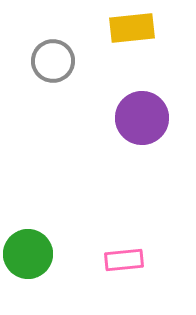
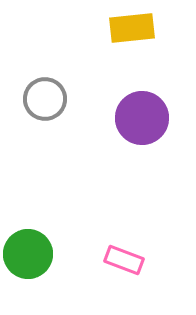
gray circle: moved 8 px left, 38 px down
pink rectangle: rotated 27 degrees clockwise
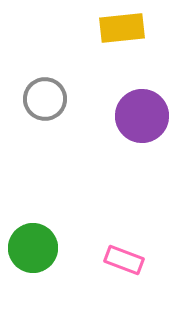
yellow rectangle: moved 10 px left
purple circle: moved 2 px up
green circle: moved 5 px right, 6 px up
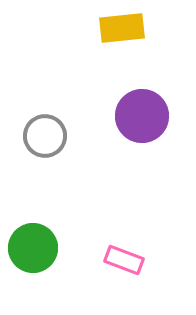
gray circle: moved 37 px down
